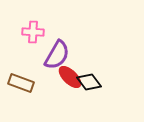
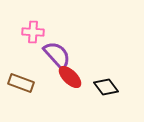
purple semicircle: rotated 72 degrees counterclockwise
black diamond: moved 17 px right, 5 px down
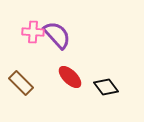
purple semicircle: moved 20 px up
brown rectangle: rotated 25 degrees clockwise
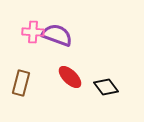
purple semicircle: rotated 28 degrees counterclockwise
brown rectangle: rotated 60 degrees clockwise
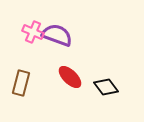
pink cross: rotated 20 degrees clockwise
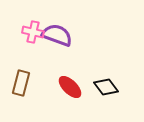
pink cross: rotated 10 degrees counterclockwise
red ellipse: moved 10 px down
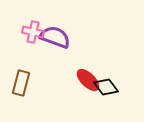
purple semicircle: moved 2 px left, 2 px down
red ellipse: moved 18 px right, 7 px up
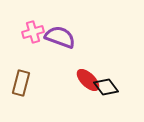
pink cross: rotated 30 degrees counterclockwise
purple semicircle: moved 5 px right
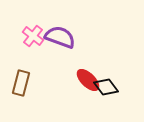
pink cross: moved 4 px down; rotated 35 degrees counterclockwise
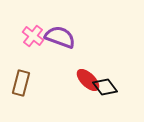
black diamond: moved 1 px left
